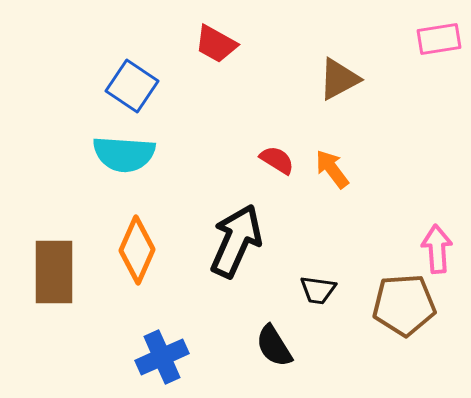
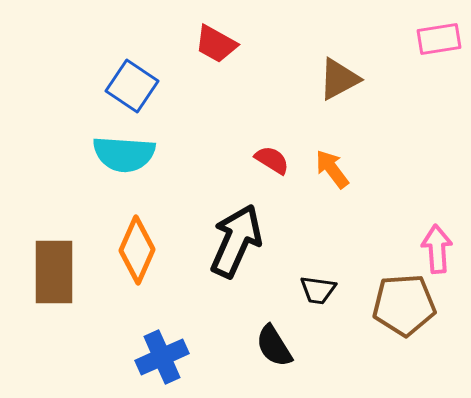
red semicircle: moved 5 px left
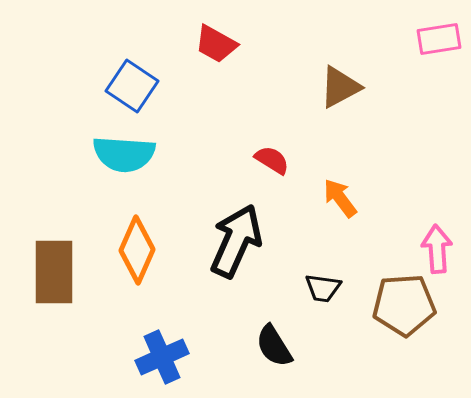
brown triangle: moved 1 px right, 8 px down
orange arrow: moved 8 px right, 29 px down
black trapezoid: moved 5 px right, 2 px up
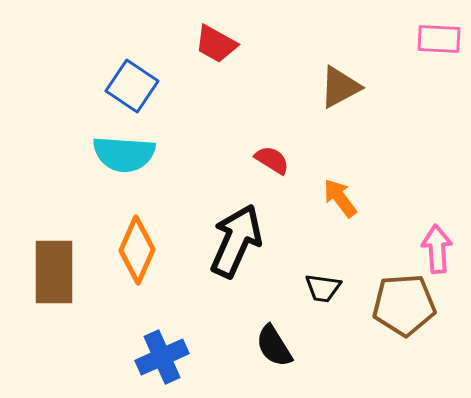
pink rectangle: rotated 12 degrees clockwise
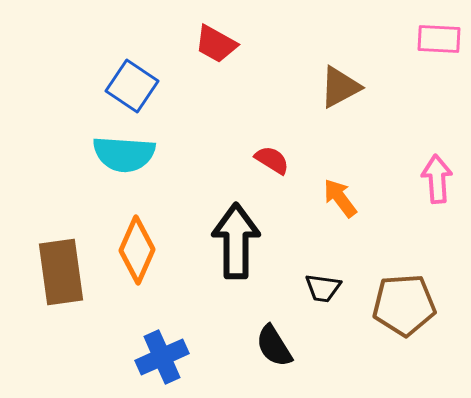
black arrow: rotated 24 degrees counterclockwise
pink arrow: moved 70 px up
brown rectangle: moved 7 px right; rotated 8 degrees counterclockwise
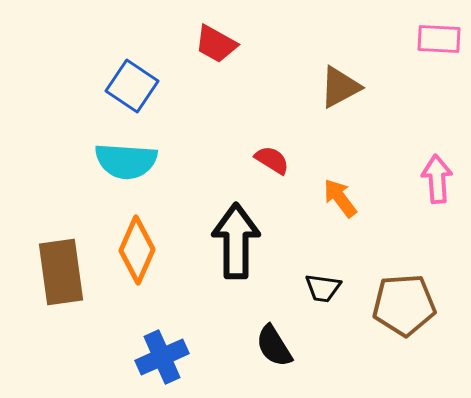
cyan semicircle: moved 2 px right, 7 px down
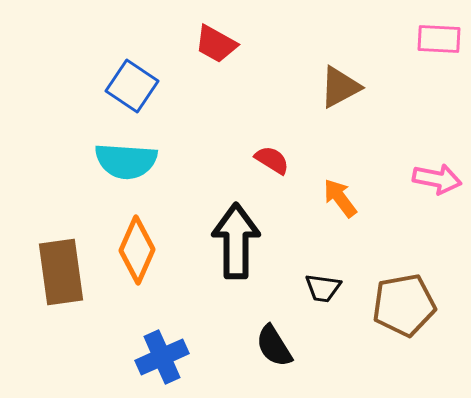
pink arrow: rotated 105 degrees clockwise
brown pentagon: rotated 6 degrees counterclockwise
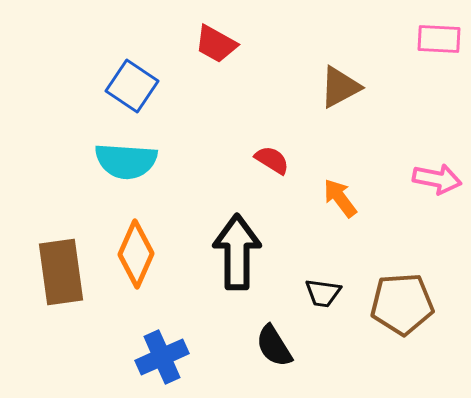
black arrow: moved 1 px right, 11 px down
orange diamond: moved 1 px left, 4 px down
black trapezoid: moved 5 px down
brown pentagon: moved 2 px left, 1 px up; rotated 6 degrees clockwise
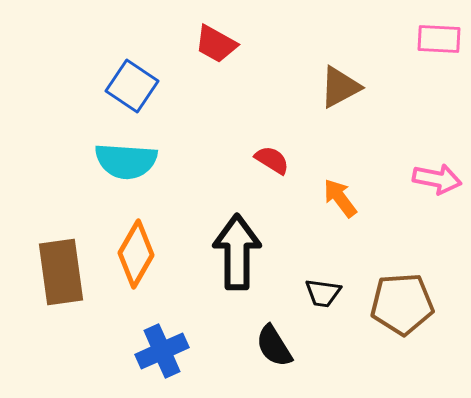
orange diamond: rotated 6 degrees clockwise
blue cross: moved 6 px up
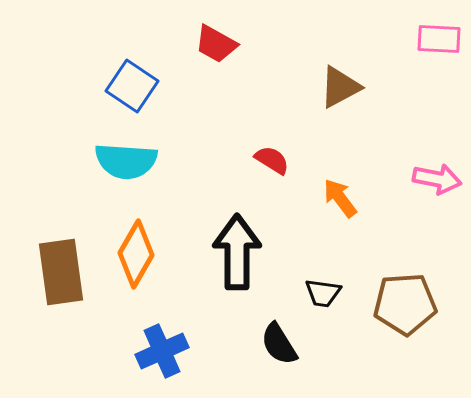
brown pentagon: moved 3 px right
black semicircle: moved 5 px right, 2 px up
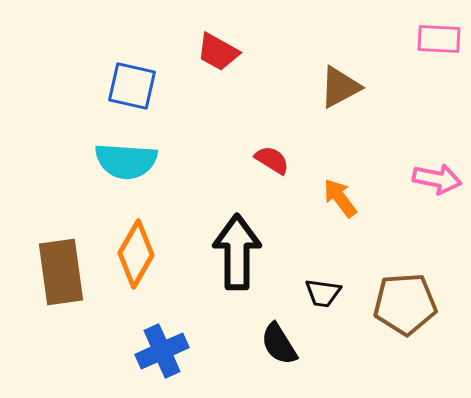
red trapezoid: moved 2 px right, 8 px down
blue square: rotated 21 degrees counterclockwise
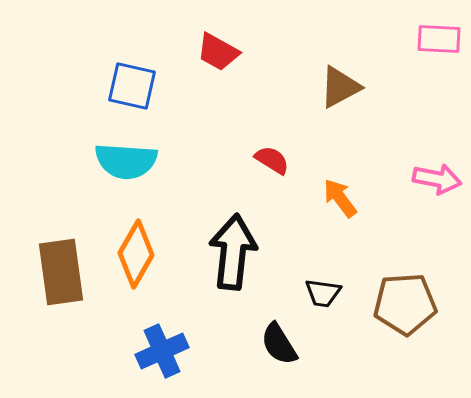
black arrow: moved 4 px left; rotated 6 degrees clockwise
